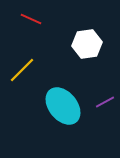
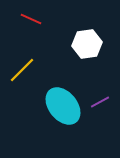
purple line: moved 5 px left
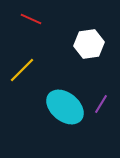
white hexagon: moved 2 px right
purple line: moved 1 px right, 2 px down; rotated 30 degrees counterclockwise
cyan ellipse: moved 2 px right, 1 px down; rotated 12 degrees counterclockwise
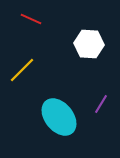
white hexagon: rotated 12 degrees clockwise
cyan ellipse: moved 6 px left, 10 px down; rotated 12 degrees clockwise
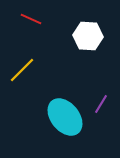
white hexagon: moved 1 px left, 8 px up
cyan ellipse: moved 6 px right
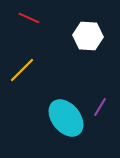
red line: moved 2 px left, 1 px up
purple line: moved 1 px left, 3 px down
cyan ellipse: moved 1 px right, 1 px down
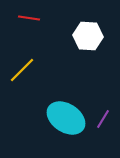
red line: rotated 15 degrees counterclockwise
purple line: moved 3 px right, 12 px down
cyan ellipse: rotated 18 degrees counterclockwise
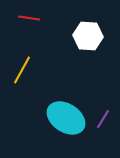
yellow line: rotated 16 degrees counterclockwise
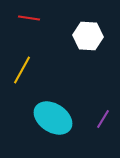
cyan ellipse: moved 13 px left
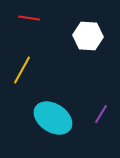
purple line: moved 2 px left, 5 px up
